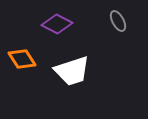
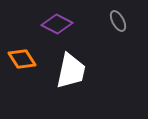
white trapezoid: moved 1 px left; rotated 60 degrees counterclockwise
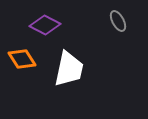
purple diamond: moved 12 px left, 1 px down
white trapezoid: moved 2 px left, 2 px up
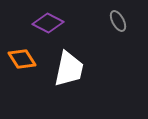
purple diamond: moved 3 px right, 2 px up
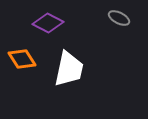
gray ellipse: moved 1 px right, 3 px up; rotated 35 degrees counterclockwise
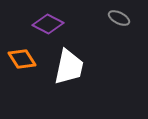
purple diamond: moved 1 px down
white trapezoid: moved 2 px up
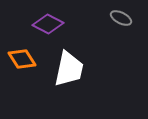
gray ellipse: moved 2 px right
white trapezoid: moved 2 px down
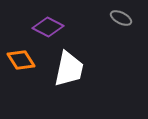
purple diamond: moved 3 px down
orange diamond: moved 1 px left, 1 px down
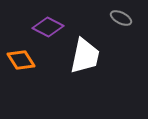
white trapezoid: moved 16 px right, 13 px up
